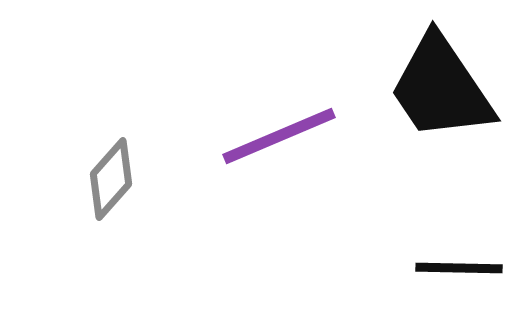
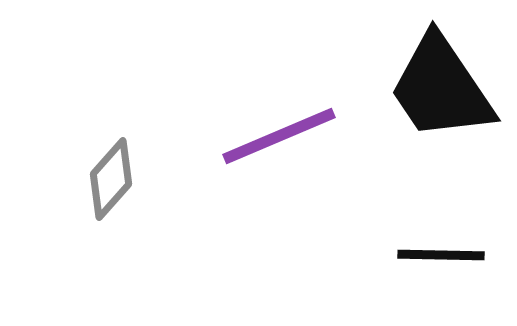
black line: moved 18 px left, 13 px up
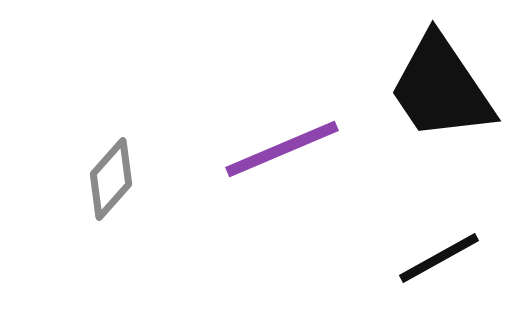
purple line: moved 3 px right, 13 px down
black line: moved 2 px left, 3 px down; rotated 30 degrees counterclockwise
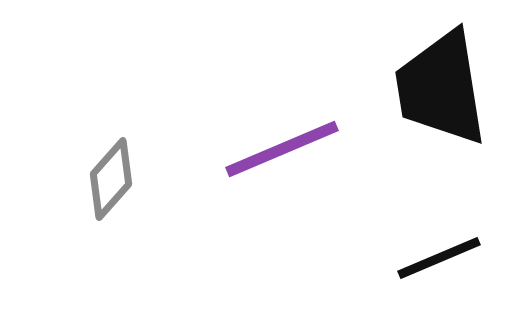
black trapezoid: rotated 25 degrees clockwise
black line: rotated 6 degrees clockwise
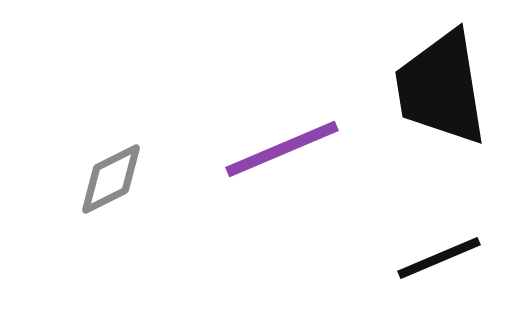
gray diamond: rotated 22 degrees clockwise
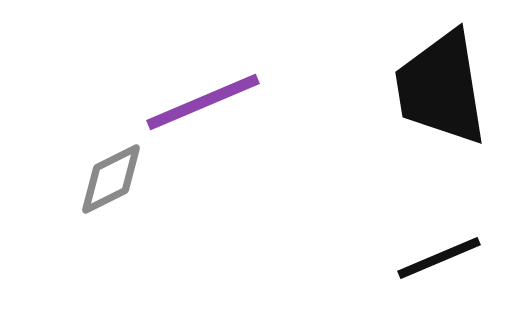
purple line: moved 79 px left, 47 px up
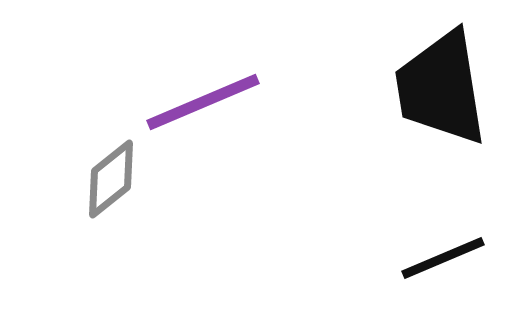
gray diamond: rotated 12 degrees counterclockwise
black line: moved 4 px right
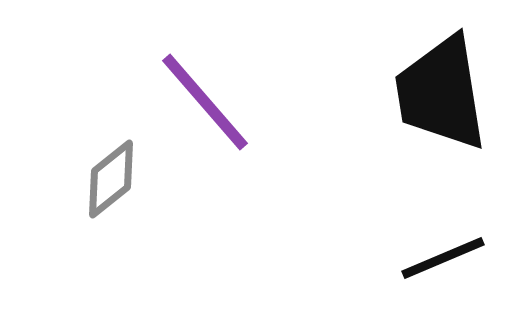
black trapezoid: moved 5 px down
purple line: moved 2 px right; rotated 72 degrees clockwise
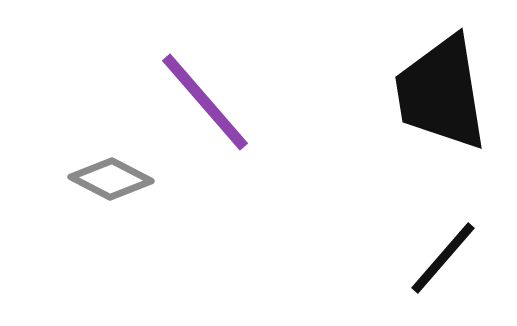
gray diamond: rotated 66 degrees clockwise
black line: rotated 26 degrees counterclockwise
